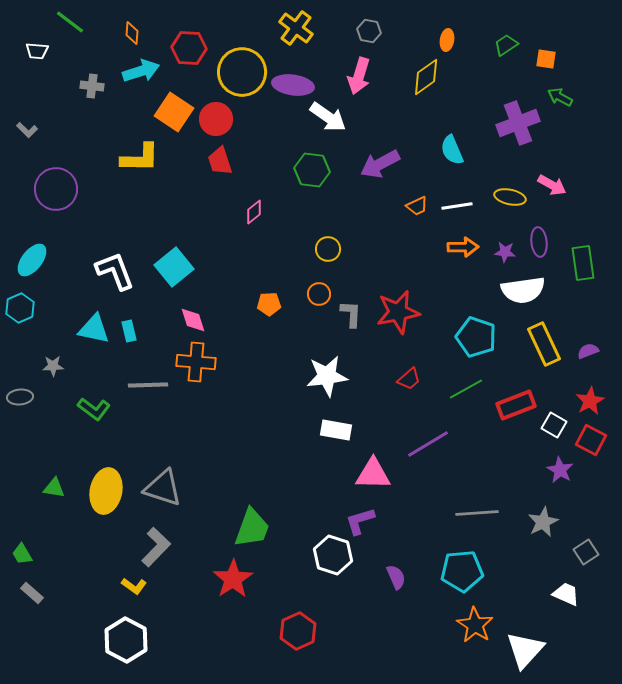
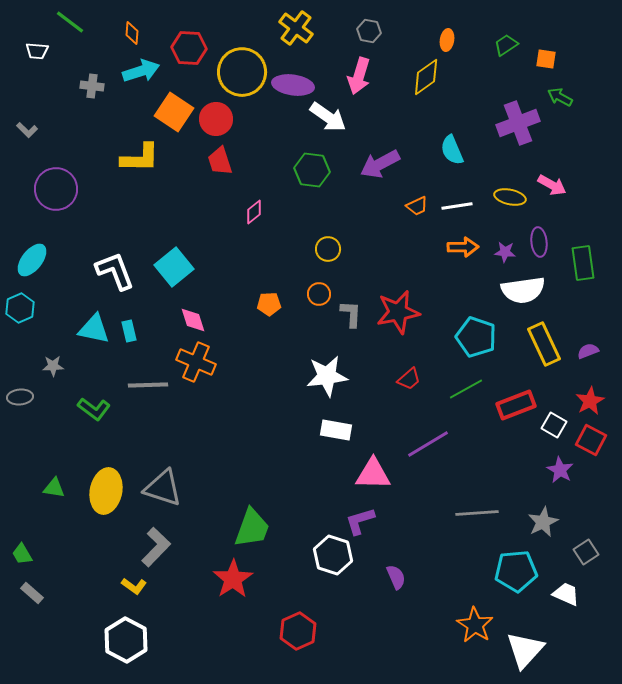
orange cross at (196, 362): rotated 18 degrees clockwise
cyan pentagon at (462, 571): moved 54 px right
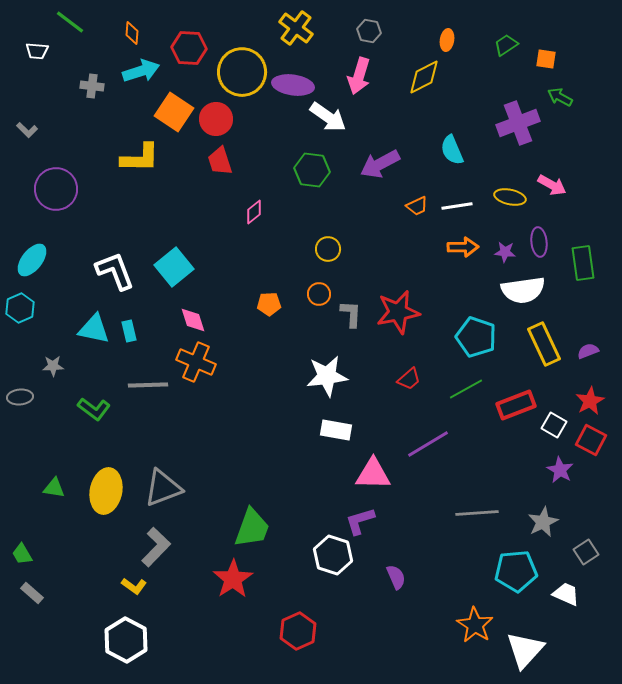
yellow diamond at (426, 77): moved 2 px left; rotated 9 degrees clockwise
gray triangle at (163, 488): rotated 39 degrees counterclockwise
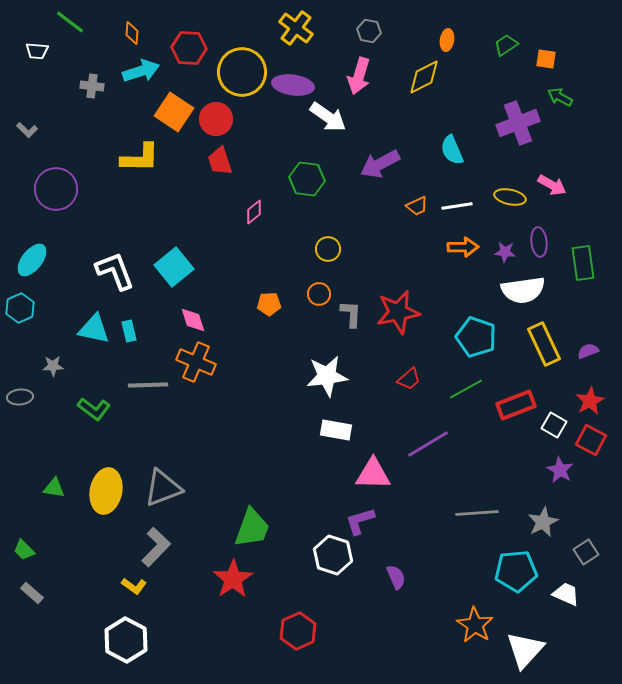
green hexagon at (312, 170): moved 5 px left, 9 px down
green trapezoid at (22, 554): moved 2 px right, 4 px up; rotated 15 degrees counterclockwise
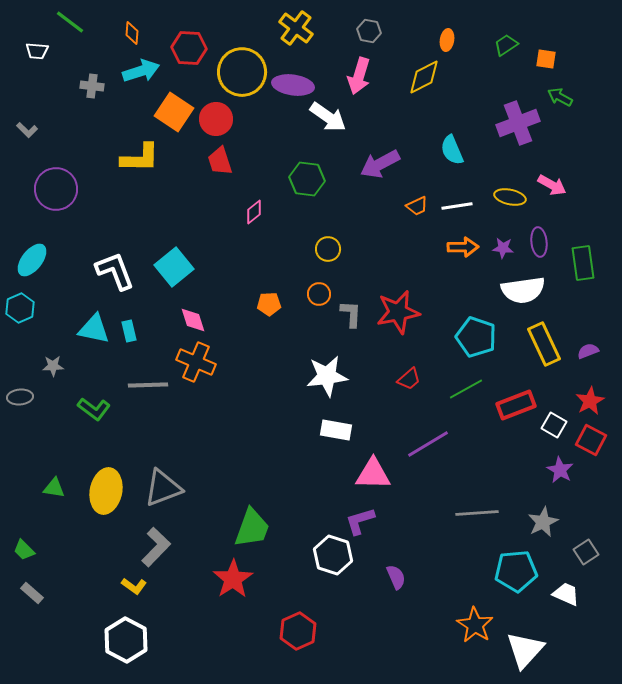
purple star at (505, 252): moved 2 px left, 4 px up
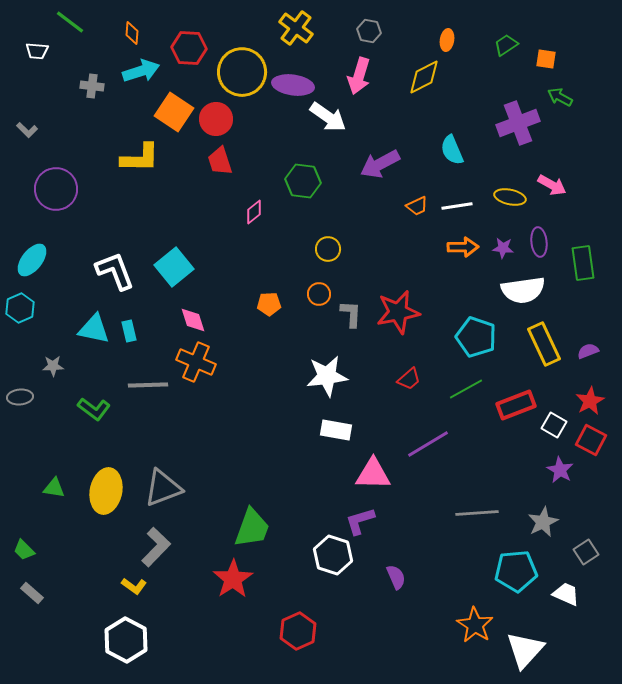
green hexagon at (307, 179): moved 4 px left, 2 px down
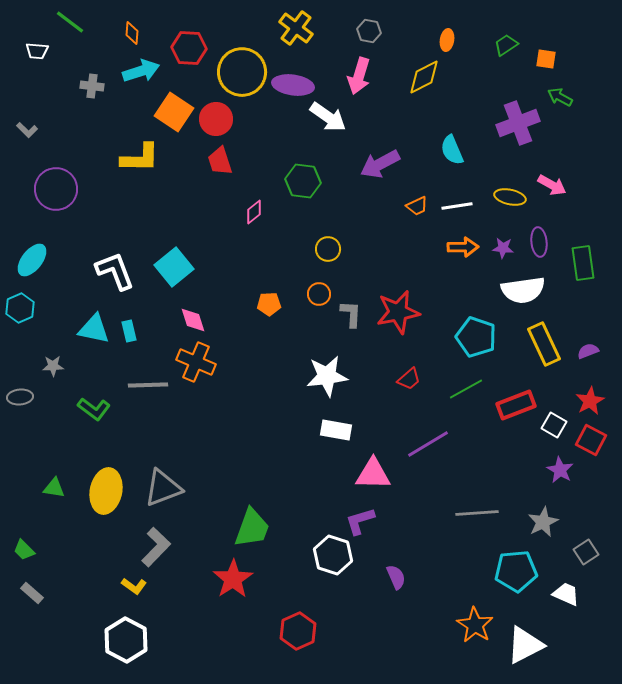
white triangle at (525, 650): moved 5 px up; rotated 21 degrees clockwise
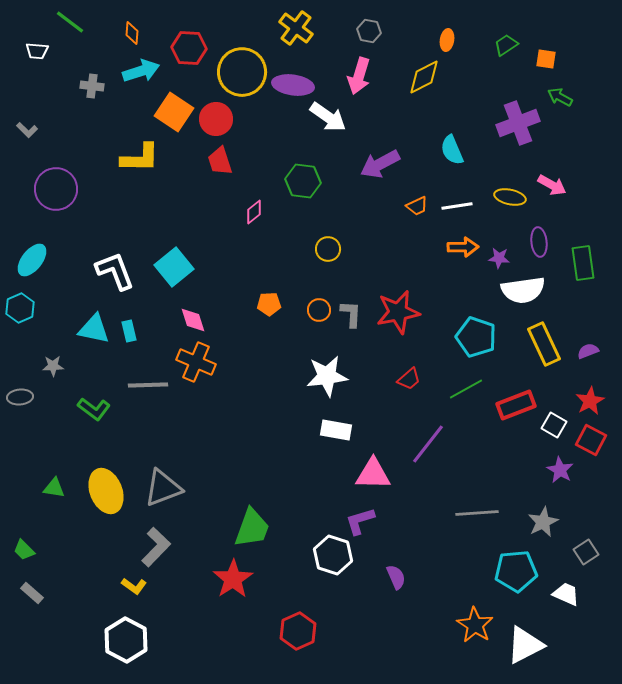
purple star at (503, 248): moved 4 px left, 10 px down
orange circle at (319, 294): moved 16 px down
purple line at (428, 444): rotated 21 degrees counterclockwise
yellow ellipse at (106, 491): rotated 33 degrees counterclockwise
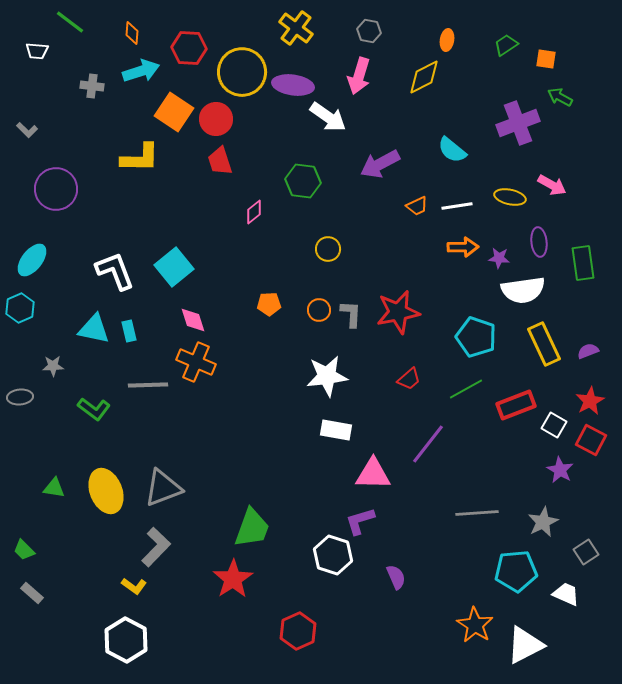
cyan semicircle at (452, 150): rotated 28 degrees counterclockwise
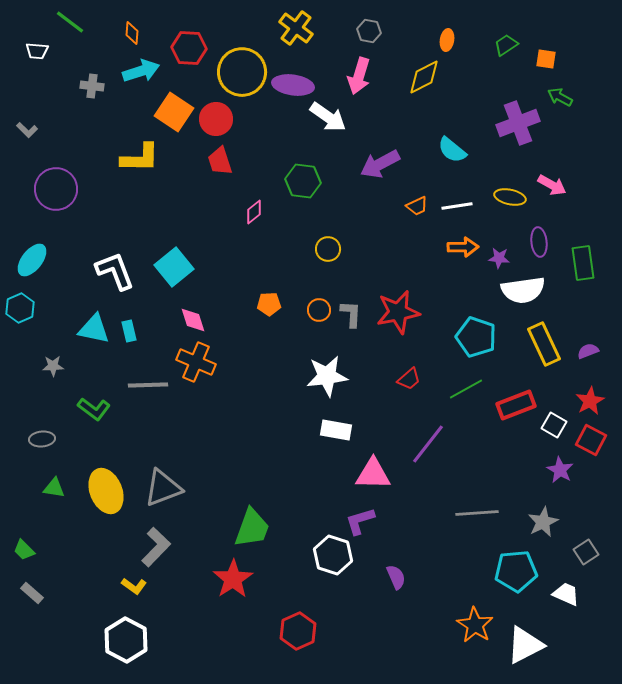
gray ellipse at (20, 397): moved 22 px right, 42 px down
